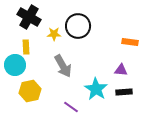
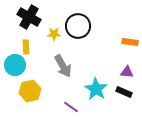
purple triangle: moved 6 px right, 2 px down
black rectangle: rotated 28 degrees clockwise
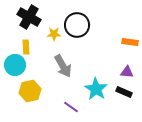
black circle: moved 1 px left, 1 px up
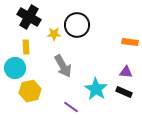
cyan circle: moved 3 px down
purple triangle: moved 1 px left
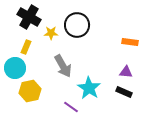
yellow star: moved 3 px left, 1 px up
yellow rectangle: rotated 24 degrees clockwise
cyan star: moved 7 px left, 1 px up
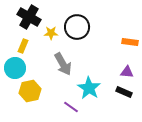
black circle: moved 2 px down
yellow rectangle: moved 3 px left, 1 px up
gray arrow: moved 2 px up
purple triangle: moved 1 px right
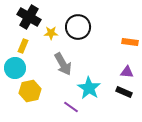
black circle: moved 1 px right
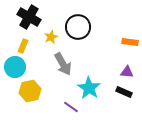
yellow star: moved 4 px down; rotated 24 degrees counterclockwise
cyan circle: moved 1 px up
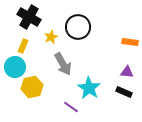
yellow hexagon: moved 2 px right, 4 px up
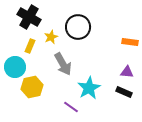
yellow rectangle: moved 7 px right
cyan star: rotated 10 degrees clockwise
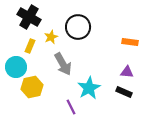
cyan circle: moved 1 px right
purple line: rotated 28 degrees clockwise
